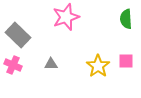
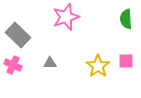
gray triangle: moved 1 px left, 1 px up
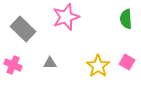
gray rectangle: moved 5 px right, 6 px up
pink square: moved 1 px right, 1 px down; rotated 28 degrees clockwise
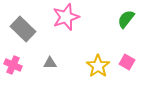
green semicircle: rotated 42 degrees clockwise
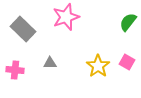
green semicircle: moved 2 px right, 3 px down
pink cross: moved 2 px right, 5 px down; rotated 18 degrees counterclockwise
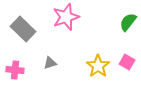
gray triangle: rotated 16 degrees counterclockwise
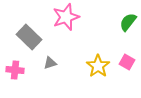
gray rectangle: moved 6 px right, 8 px down
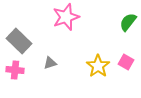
gray rectangle: moved 10 px left, 4 px down
pink square: moved 1 px left
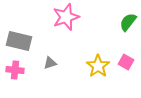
gray rectangle: rotated 30 degrees counterclockwise
